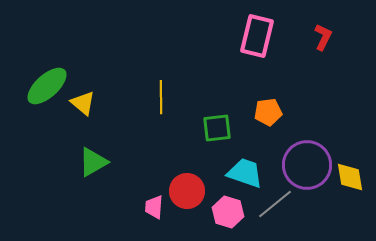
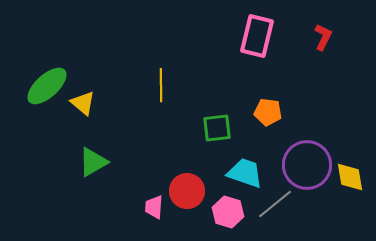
yellow line: moved 12 px up
orange pentagon: rotated 16 degrees clockwise
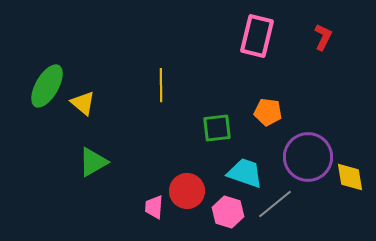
green ellipse: rotated 18 degrees counterclockwise
purple circle: moved 1 px right, 8 px up
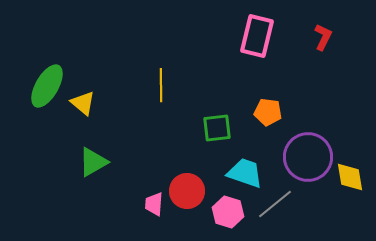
pink trapezoid: moved 3 px up
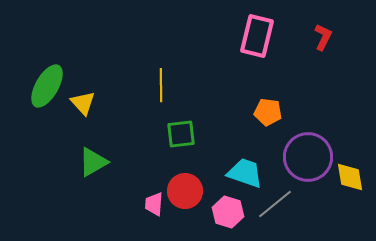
yellow triangle: rotated 8 degrees clockwise
green square: moved 36 px left, 6 px down
red circle: moved 2 px left
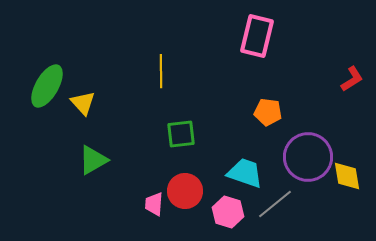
red L-shape: moved 29 px right, 42 px down; rotated 32 degrees clockwise
yellow line: moved 14 px up
green triangle: moved 2 px up
yellow diamond: moved 3 px left, 1 px up
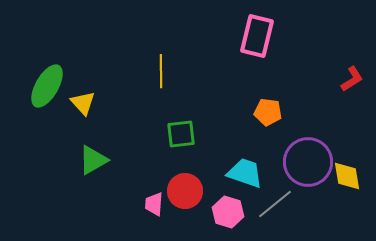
purple circle: moved 5 px down
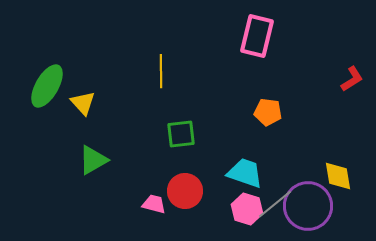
purple circle: moved 44 px down
yellow diamond: moved 9 px left
pink trapezoid: rotated 100 degrees clockwise
pink hexagon: moved 19 px right, 3 px up
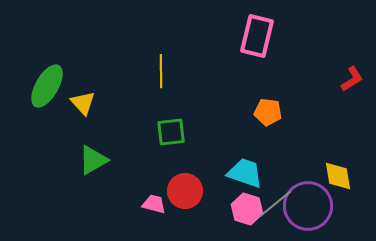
green square: moved 10 px left, 2 px up
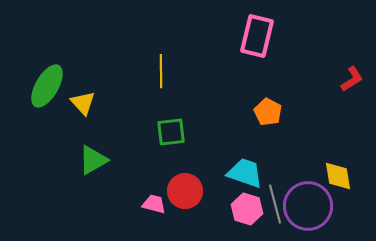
orange pentagon: rotated 20 degrees clockwise
gray line: rotated 66 degrees counterclockwise
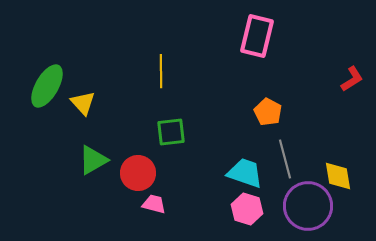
red circle: moved 47 px left, 18 px up
gray line: moved 10 px right, 45 px up
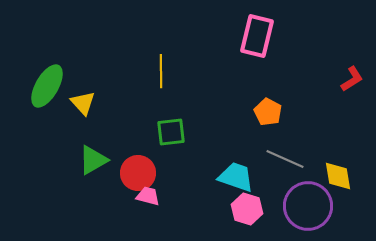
gray line: rotated 51 degrees counterclockwise
cyan trapezoid: moved 9 px left, 4 px down
pink trapezoid: moved 6 px left, 8 px up
